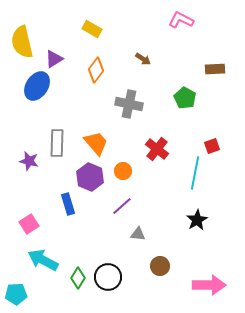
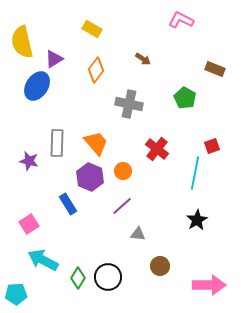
brown rectangle: rotated 24 degrees clockwise
blue rectangle: rotated 15 degrees counterclockwise
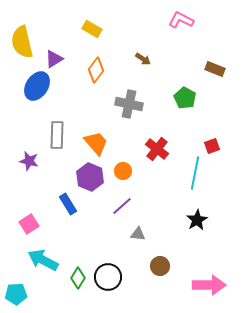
gray rectangle: moved 8 px up
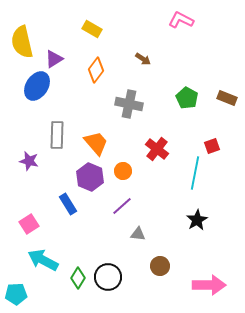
brown rectangle: moved 12 px right, 29 px down
green pentagon: moved 2 px right
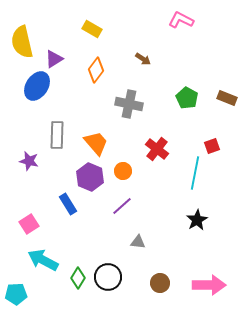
gray triangle: moved 8 px down
brown circle: moved 17 px down
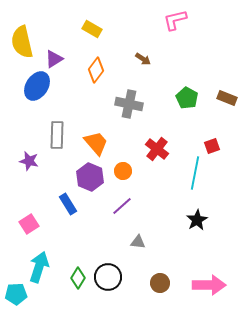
pink L-shape: moved 6 px left; rotated 40 degrees counterclockwise
cyan arrow: moved 4 px left, 7 px down; rotated 80 degrees clockwise
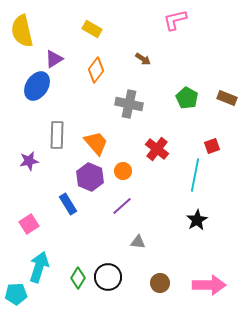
yellow semicircle: moved 11 px up
purple star: rotated 24 degrees counterclockwise
cyan line: moved 2 px down
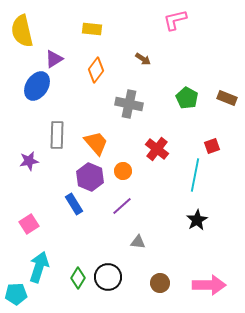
yellow rectangle: rotated 24 degrees counterclockwise
blue rectangle: moved 6 px right
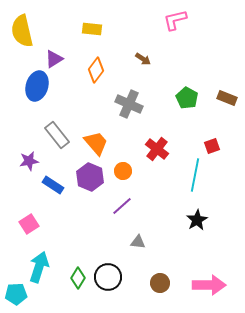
blue ellipse: rotated 16 degrees counterclockwise
gray cross: rotated 12 degrees clockwise
gray rectangle: rotated 40 degrees counterclockwise
blue rectangle: moved 21 px left, 19 px up; rotated 25 degrees counterclockwise
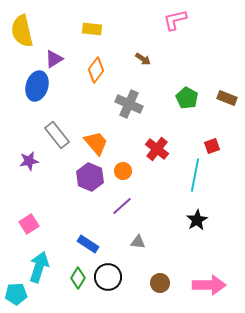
blue rectangle: moved 35 px right, 59 px down
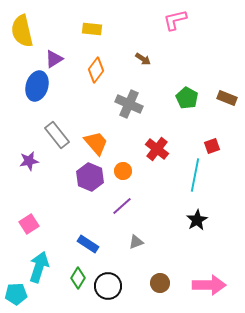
gray triangle: moved 2 px left; rotated 28 degrees counterclockwise
black circle: moved 9 px down
